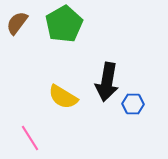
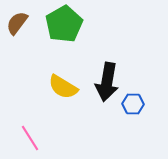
yellow semicircle: moved 10 px up
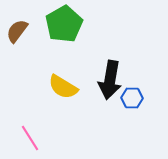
brown semicircle: moved 8 px down
black arrow: moved 3 px right, 2 px up
blue hexagon: moved 1 px left, 6 px up
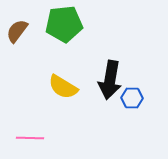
green pentagon: rotated 24 degrees clockwise
pink line: rotated 56 degrees counterclockwise
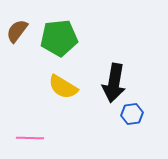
green pentagon: moved 5 px left, 14 px down
black arrow: moved 4 px right, 3 px down
blue hexagon: moved 16 px down; rotated 10 degrees counterclockwise
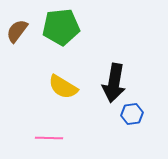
green pentagon: moved 2 px right, 11 px up
pink line: moved 19 px right
